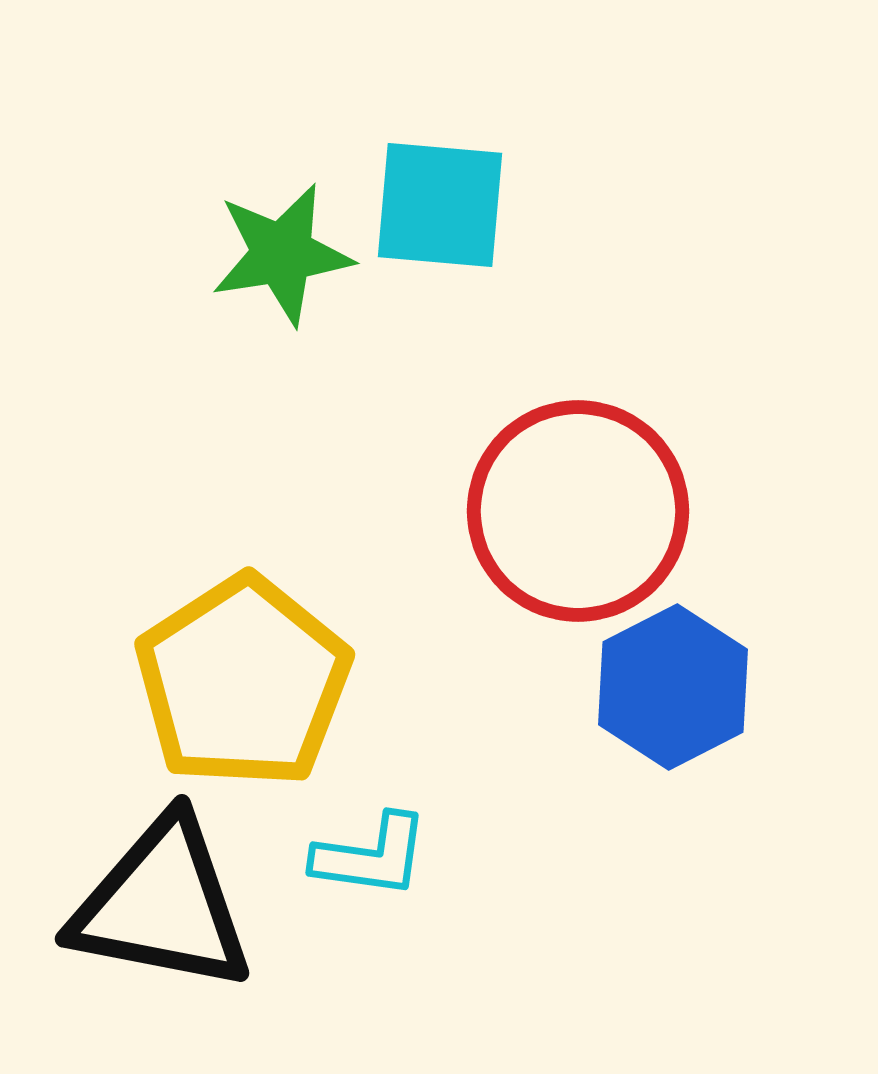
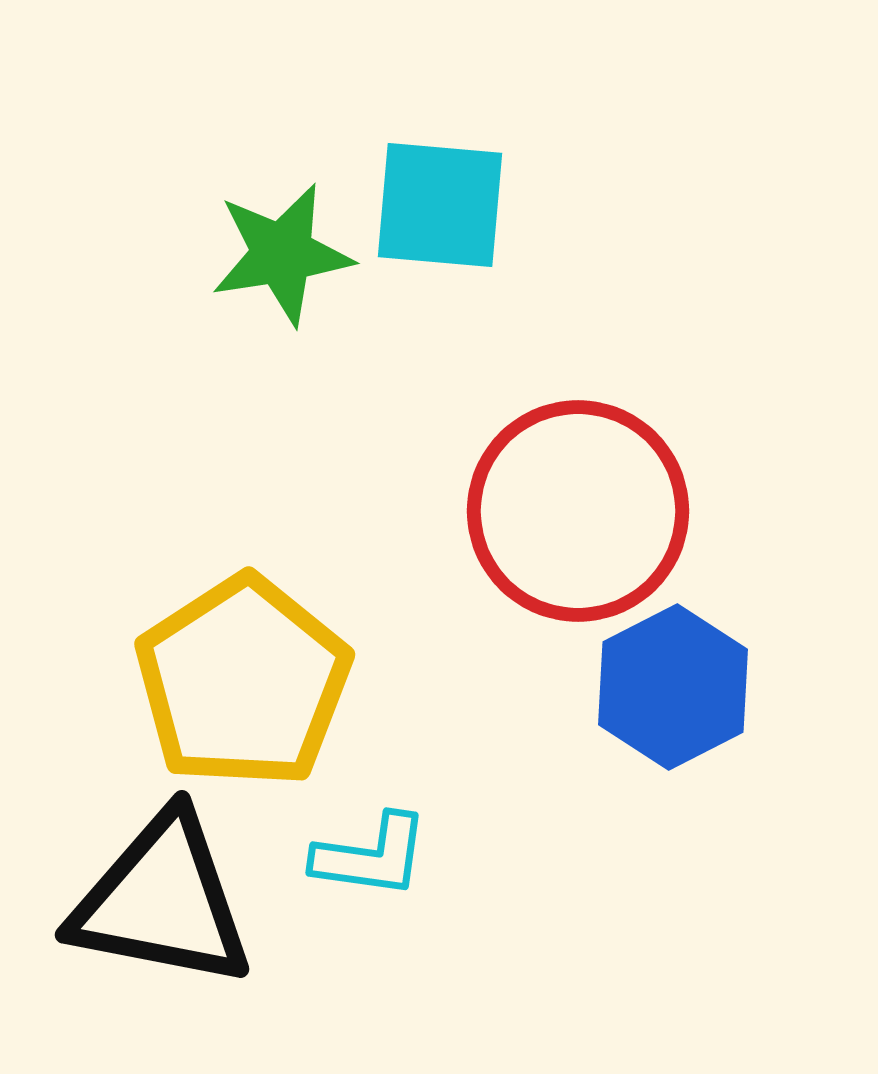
black triangle: moved 4 px up
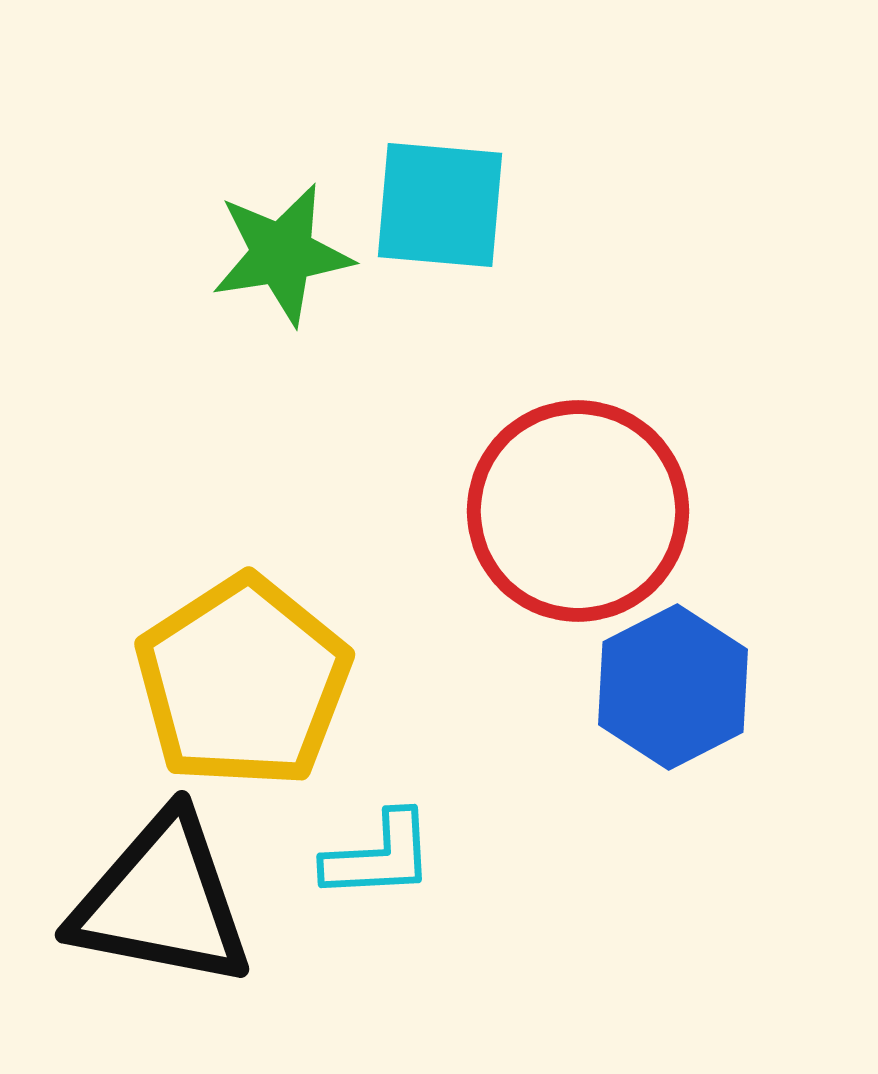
cyan L-shape: moved 8 px right; rotated 11 degrees counterclockwise
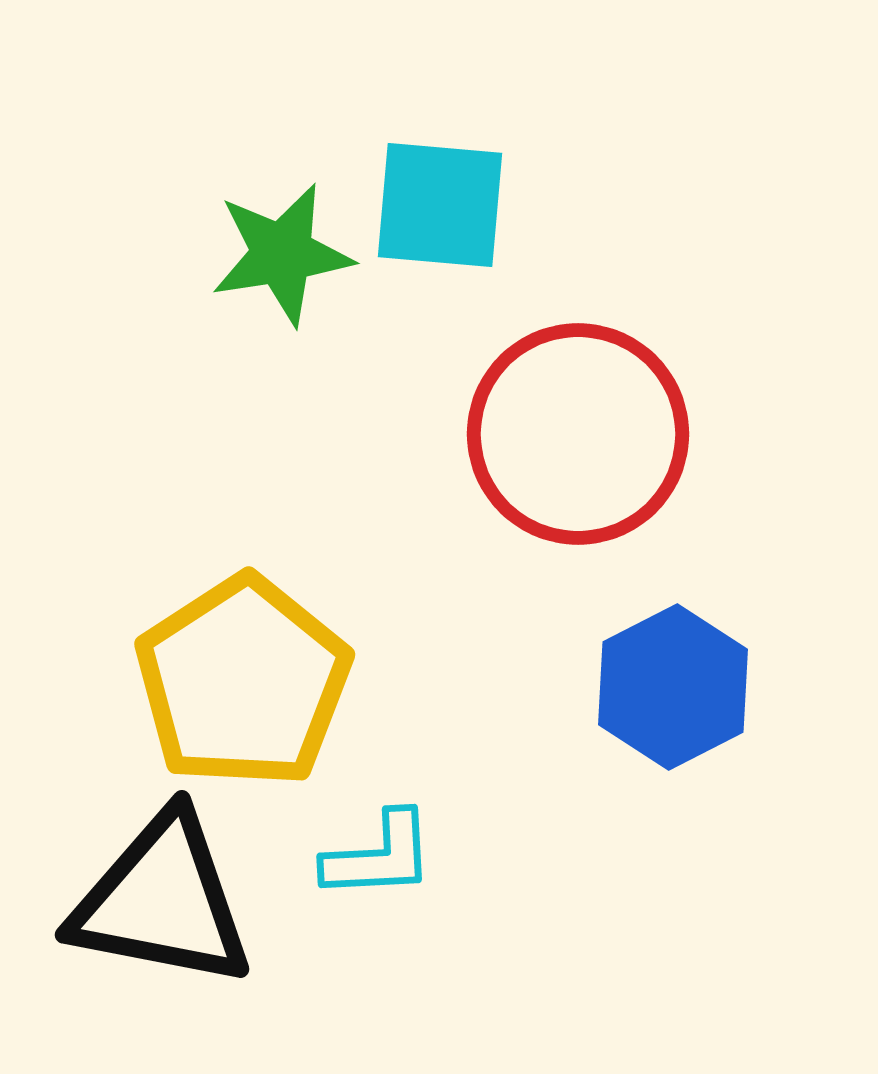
red circle: moved 77 px up
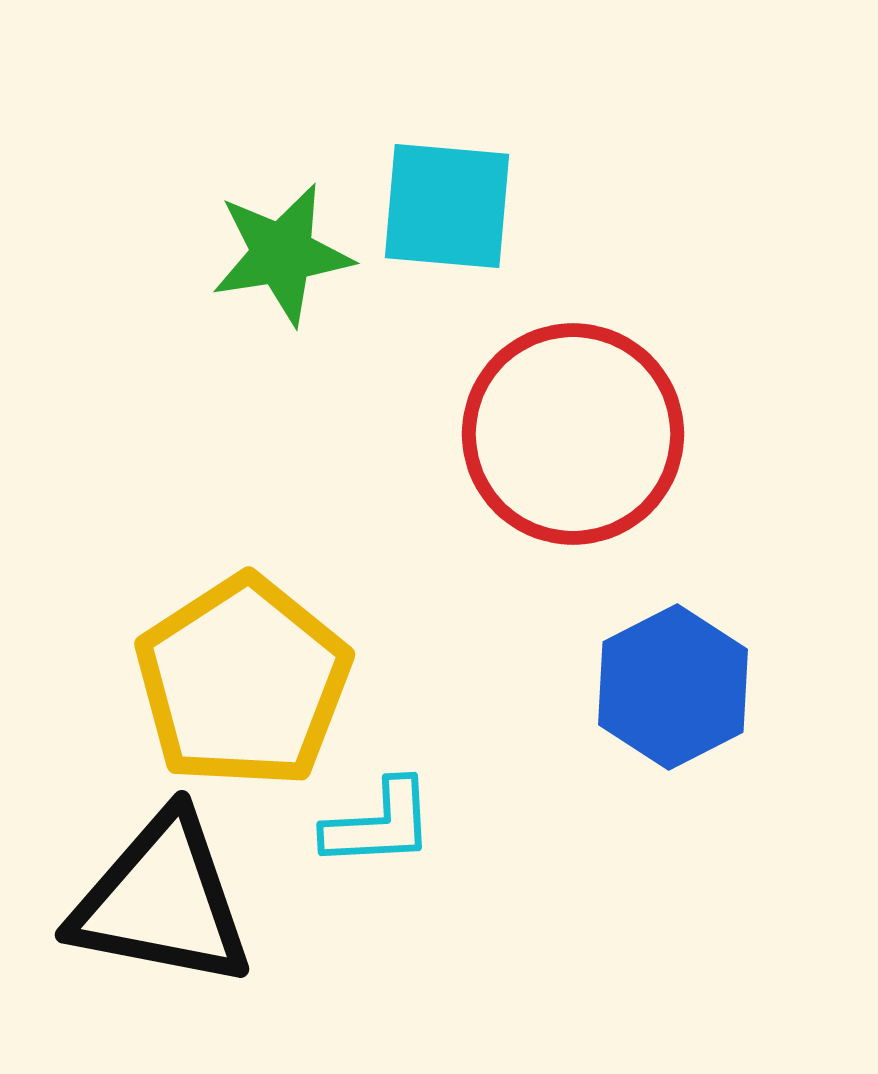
cyan square: moved 7 px right, 1 px down
red circle: moved 5 px left
cyan L-shape: moved 32 px up
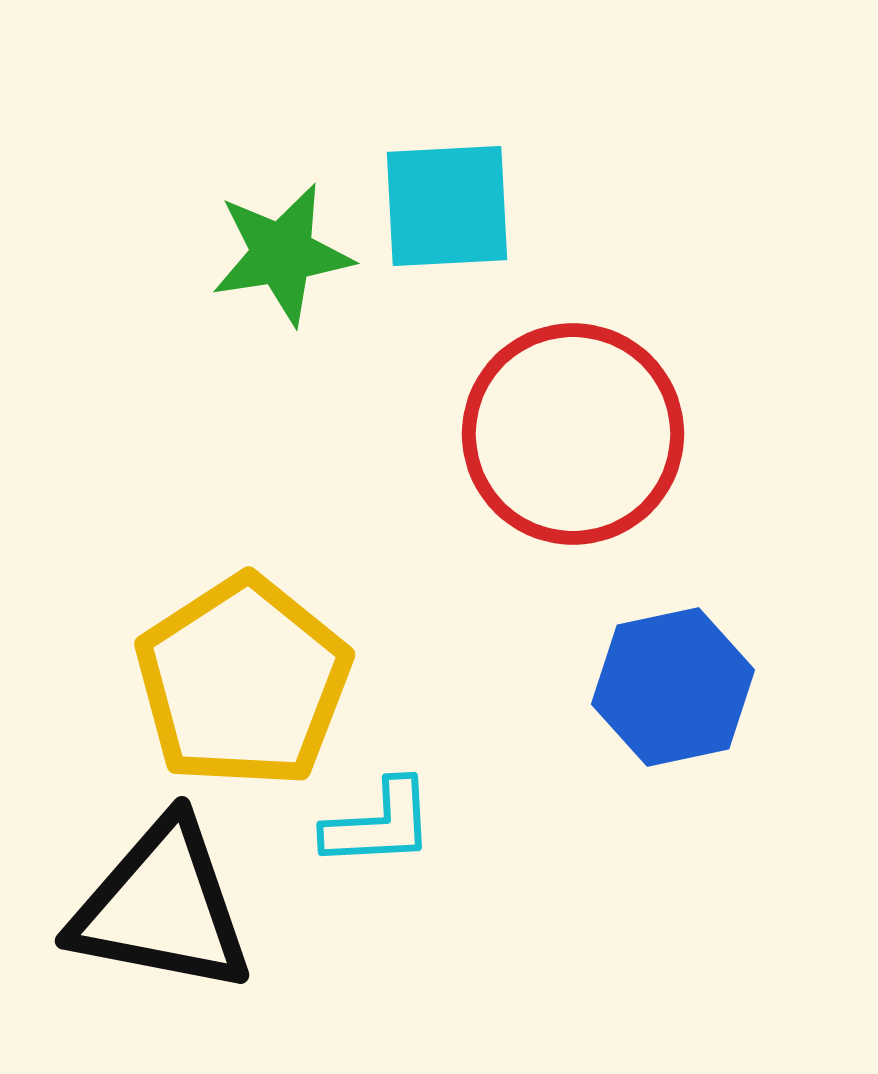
cyan square: rotated 8 degrees counterclockwise
blue hexagon: rotated 15 degrees clockwise
black triangle: moved 6 px down
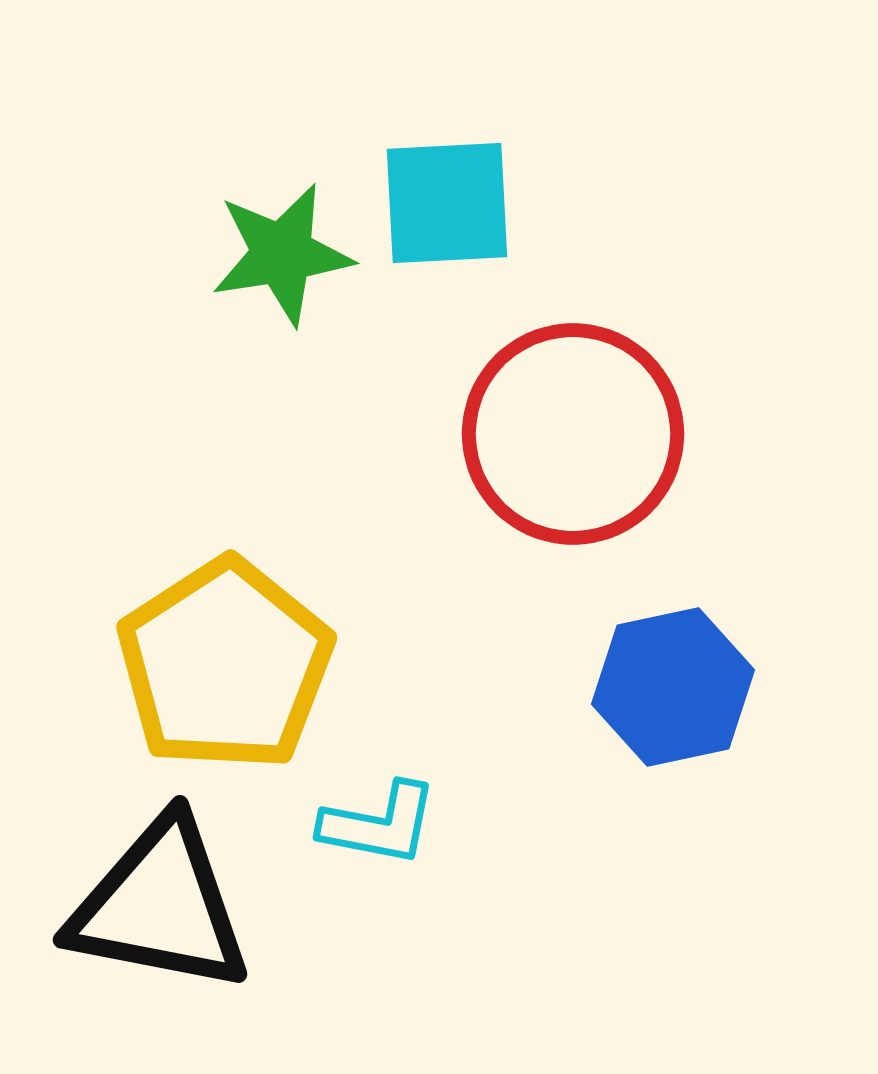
cyan square: moved 3 px up
yellow pentagon: moved 18 px left, 17 px up
cyan L-shape: rotated 14 degrees clockwise
black triangle: moved 2 px left, 1 px up
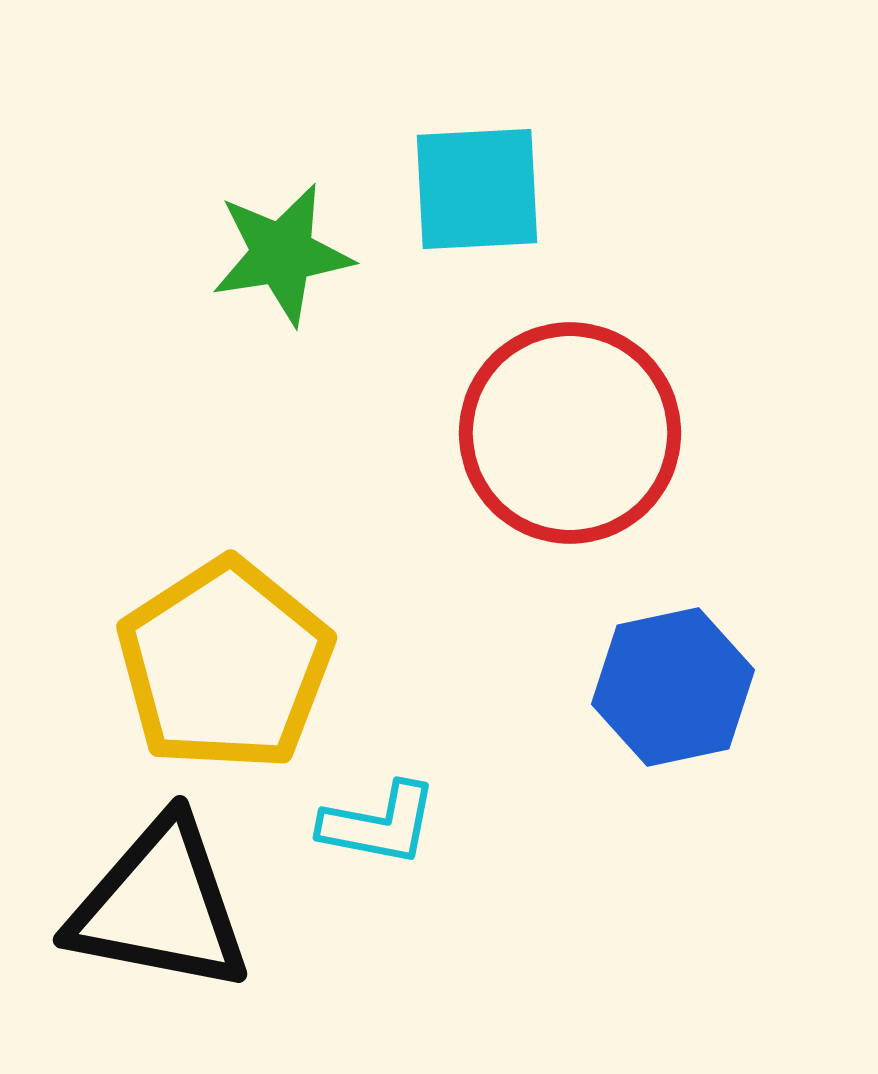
cyan square: moved 30 px right, 14 px up
red circle: moved 3 px left, 1 px up
